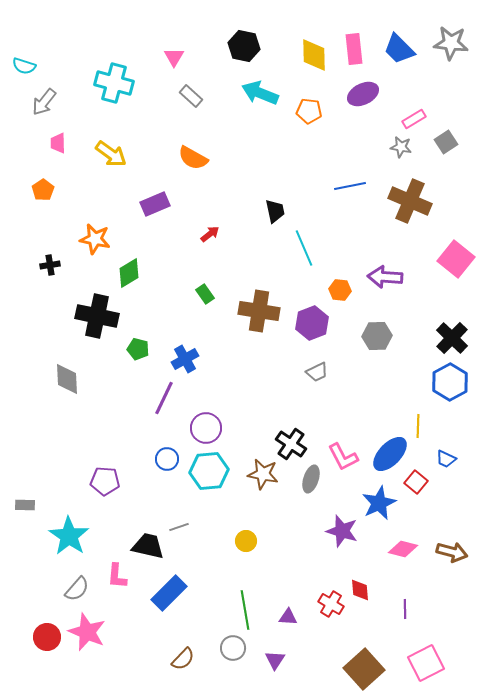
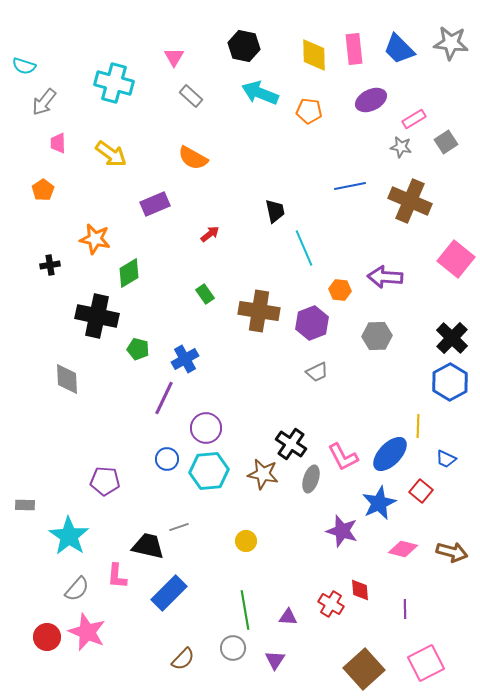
purple ellipse at (363, 94): moved 8 px right, 6 px down
red square at (416, 482): moved 5 px right, 9 px down
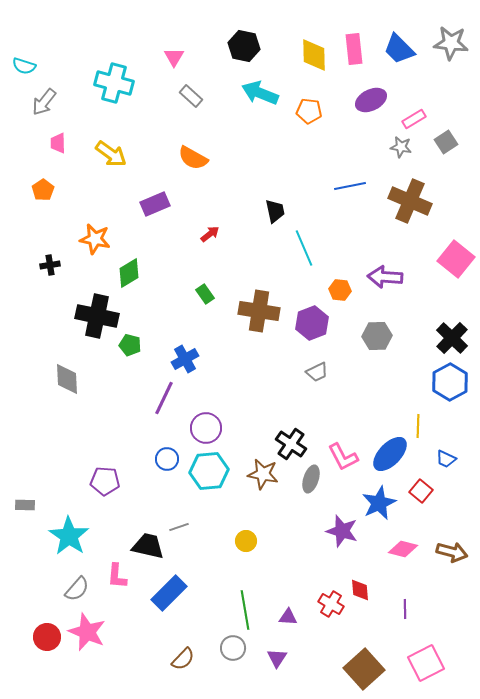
green pentagon at (138, 349): moved 8 px left, 4 px up
purple triangle at (275, 660): moved 2 px right, 2 px up
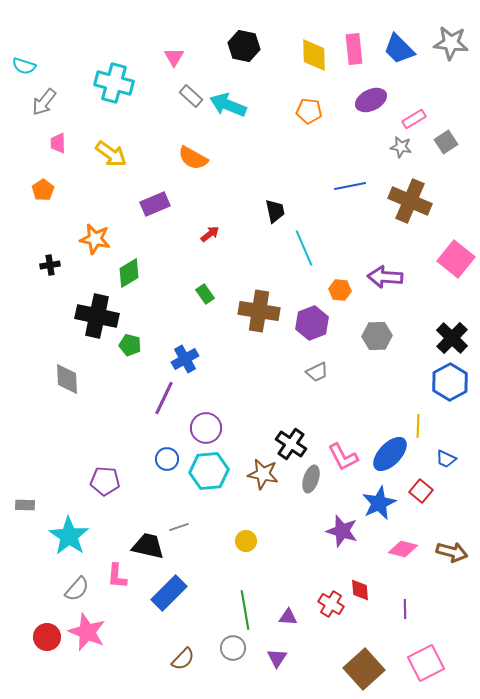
cyan arrow at (260, 93): moved 32 px left, 12 px down
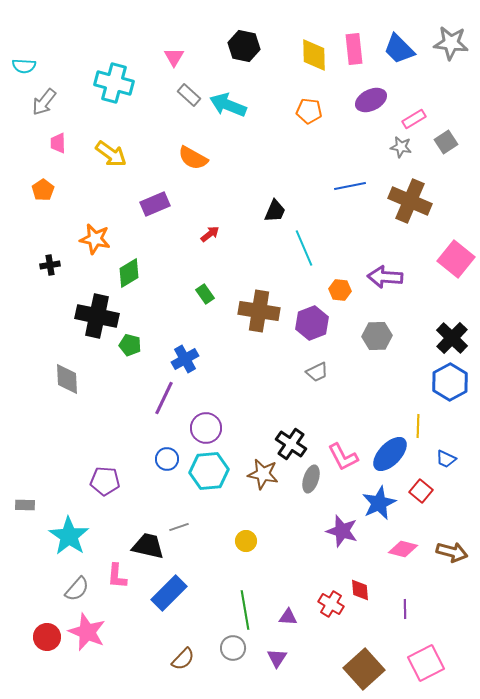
cyan semicircle at (24, 66): rotated 15 degrees counterclockwise
gray rectangle at (191, 96): moved 2 px left, 1 px up
black trapezoid at (275, 211): rotated 35 degrees clockwise
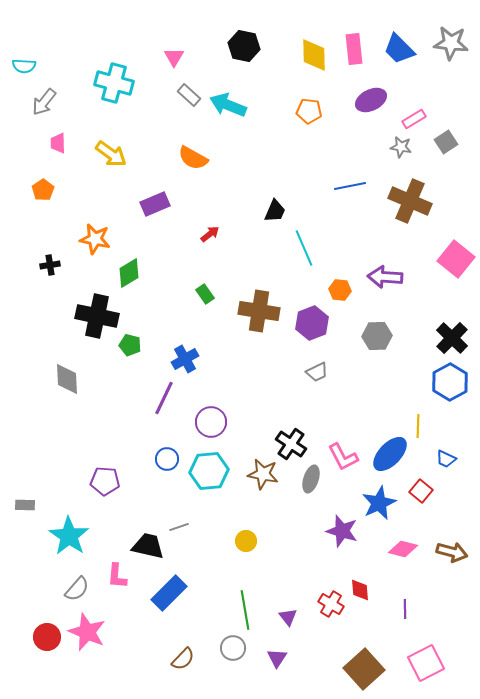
purple circle at (206, 428): moved 5 px right, 6 px up
purple triangle at (288, 617): rotated 48 degrees clockwise
